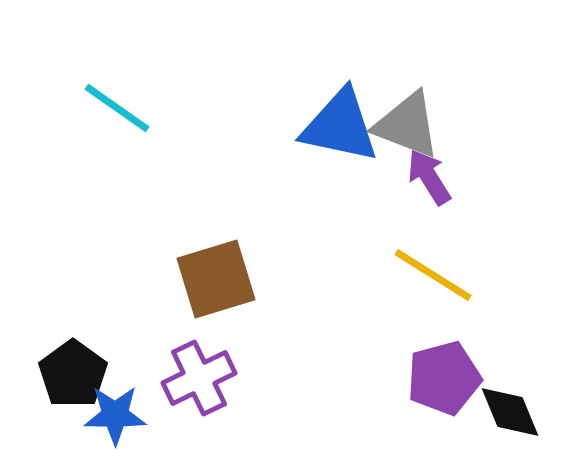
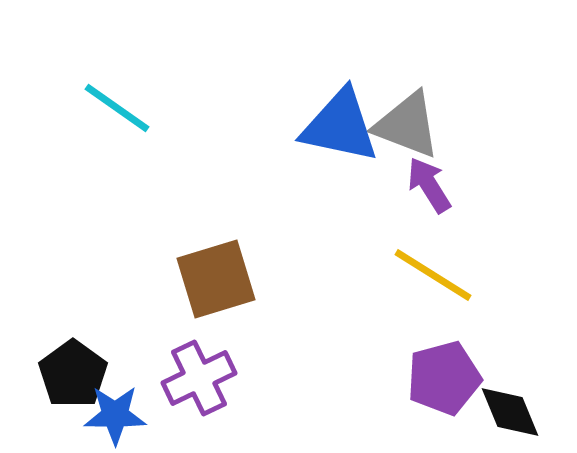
purple arrow: moved 8 px down
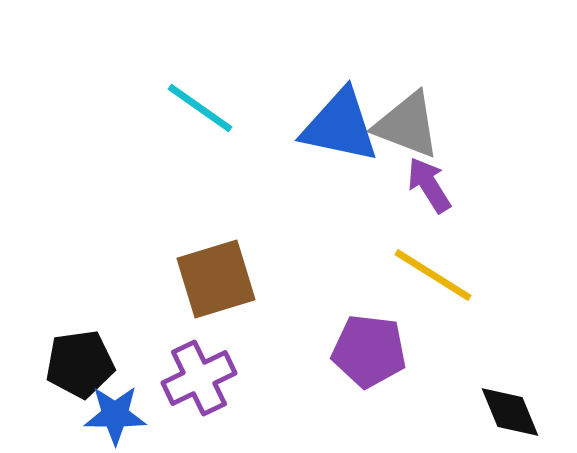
cyan line: moved 83 px right
black pentagon: moved 7 px right, 10 px up; rotated 28 degrees clockwise
purple pentagon: moved 75 px left, 27 px up; rotated 22 degrees clockwise
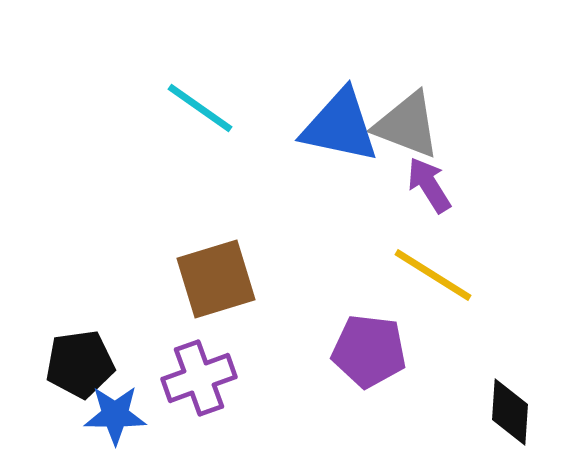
purple cross: rotated 6 degrees clockwise
black diamond: rotated 26 degrees clockwise
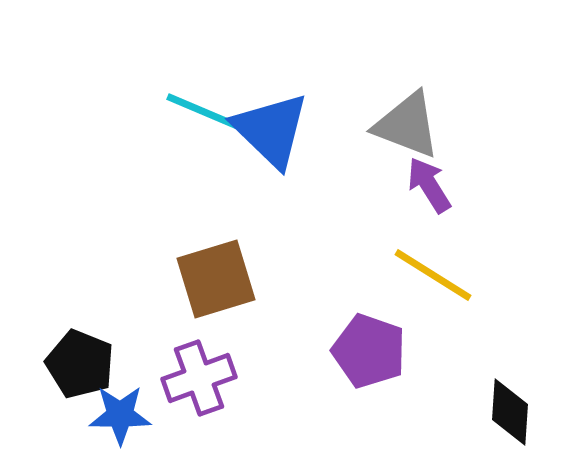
cyan line: moved 2 px right, 3 px down; rotated 12 degrees counterclockwise
blue triangle: moved 69 px left, 4 px down; rotated 32 degrees clockwise
purple pentagon: rotated 12 degrees clockwise
black pentagon: rotated 30 degrees clockwise
blue star: moved 5 px right
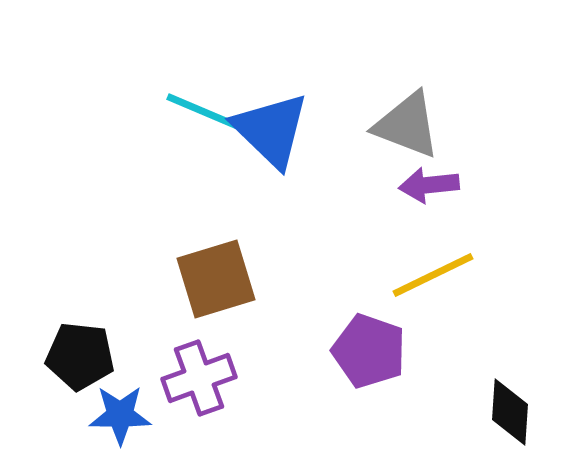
purple arrow: rotated 64 degrees counterclockwise
yellow line: rotated 58 degrees counterclockwise
black pentagon: moved 8 px up; rotated 16 degrees counterclockwise
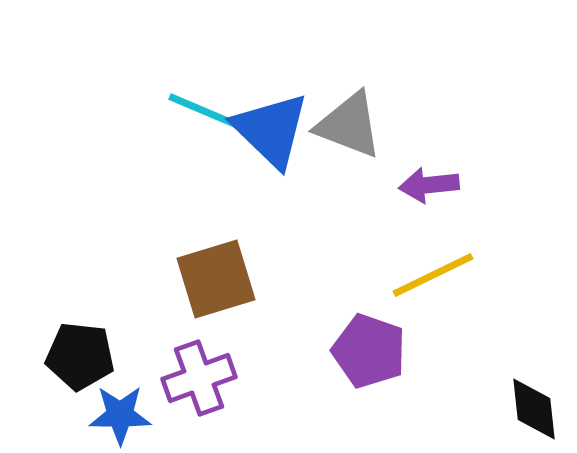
cyan line: moved 2 px right
gray triangle: moved 58 px left
black diamond: moved 24 px right, 3 px up; rotated 10 degrees counterclockwise
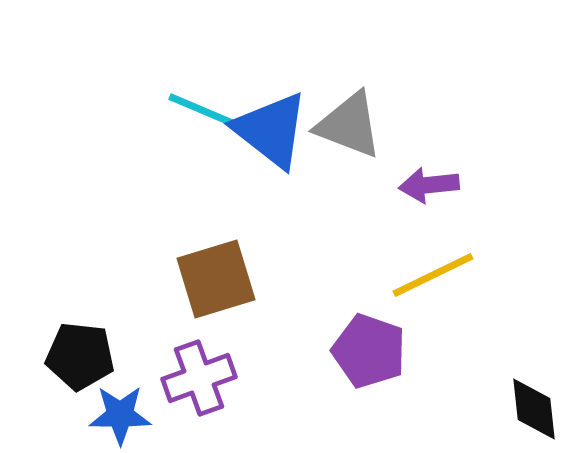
blue triangle: rotated 6 degrees counterclockwise
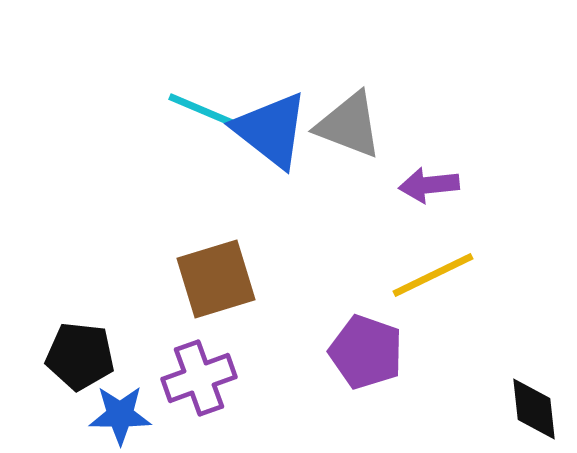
purple pentagon: moved 3 px left, 1 px down
